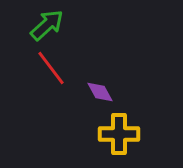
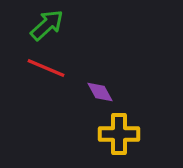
red line: moved 5 px left; rotated 30 degrees counterclockwise
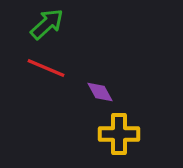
green arrow: moved 1 px up
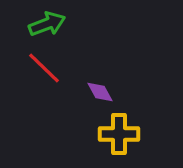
green arrow: rotated 21 degrees clockwise
red line: moved 2 px left; rotated 21 degrees clockwise
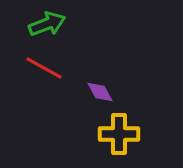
red line: rotated 15 degrees counterclockwise
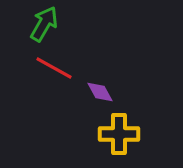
green arrow: moved 3 px left; rotated 39 degrees counterclockwise
red line: moved 10 px right
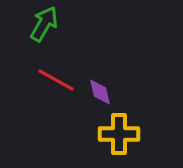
red line: moved 2 px right, 12 px down
purple diamond: rotated 16 degrees clockwise
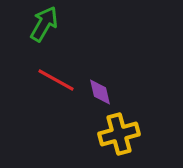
yellow cross: rotated 15 degrees counterclockwise
